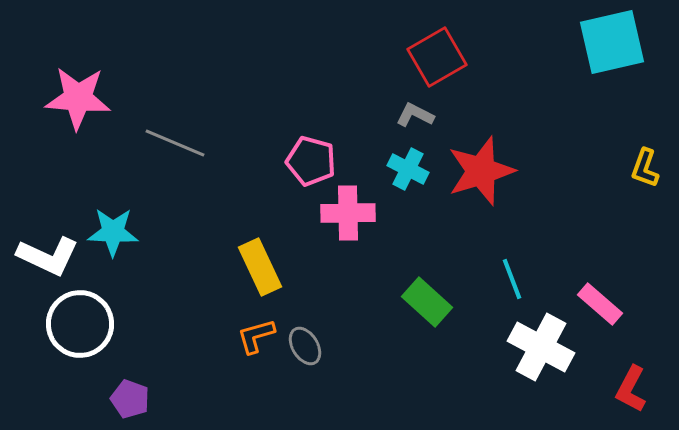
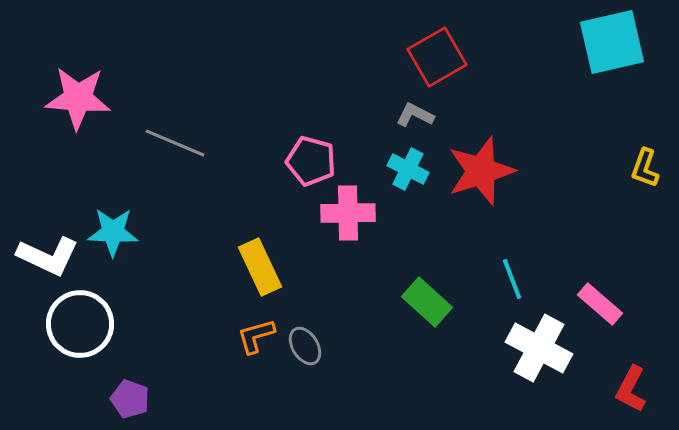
white cross: moved 2 px left, 1 px down
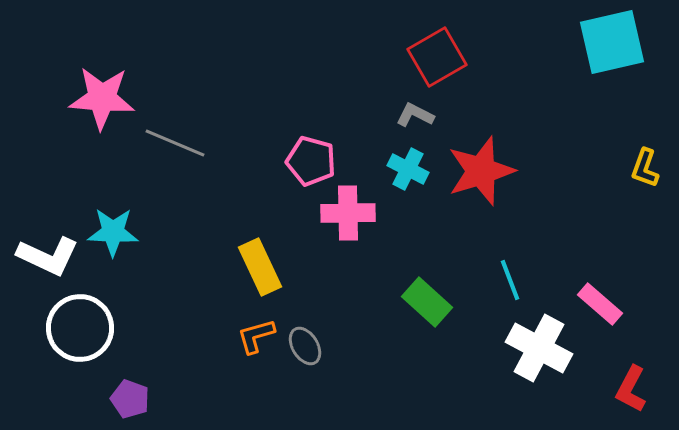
pink star: moved 24 px right
cyan line: moved 2 px left, 1 px down
white circle: moved 4 px down
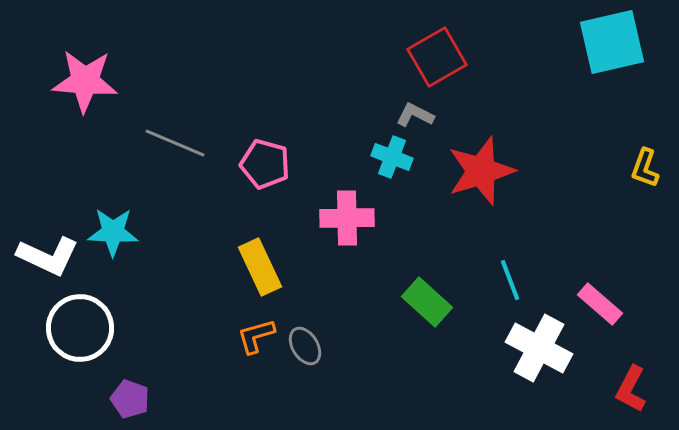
pink star: moved 17 px left, 17 px up
pink pentagon: moved 46 px left, 3 px down
cyan cross: moved 16 px left, 12 px up; rotated 6 degrees counterclockwise
pink cross: moved 1 px left, 5 px down
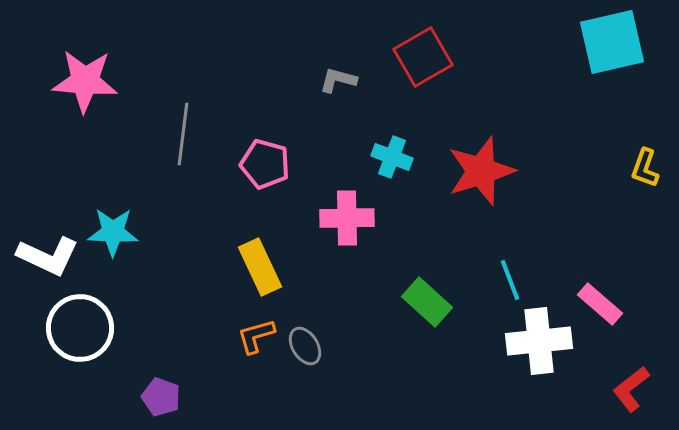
red square: moved 14 px left
gray L-shape: moved 77 px left, 35 px up; rotated 12 degrees counterclockwise
gray line: moved 8 px right, 9 px up; rotated 74 degrees clockwise
white cross: moved 7 px up; rotated 34 degrees counterclockwise
red L-shape: rotated 24 degrees clockwise
purple pentagon: moved 31 px right, 2 px up
